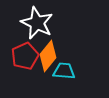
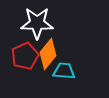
white star: rotated 24 degrees counterclockwise
orange diamond: moved 2 px up
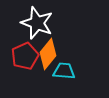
white star: rotated 20 degrees clockwise
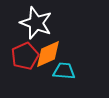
white star: moved 1 px left
orange diamond: rotated 28 degrees clockwise
